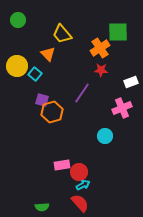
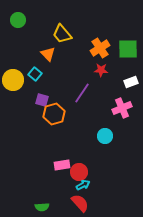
green square: moved 10 px right, 17 px down
yellow circle: moved 4 px left, 14 px down
orange hexagon: moved 2 px right, 2 px down
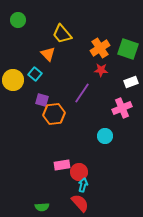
green square: rotated 20 degrees clockwise
orange hexagon: rotated 10 degrees clockwise
cyan arrow: rotated 48 degrees counterclockwise
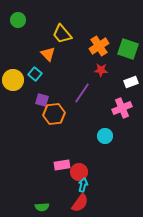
orange cross: moved 1 px left, 2 px up
red semicircle: rotated 78 degrees clockwise
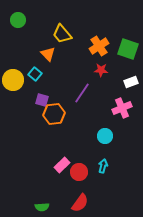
pink rectangle: rotated 35 degrees counterclockwise
cyan arrow: moved 20 px right, 19 px up
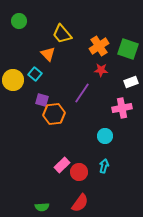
green circle: moved 1 px right, 1 px down
pink cross: rotated 12 degrees clockwise
cyan arrow: moved 1 px right
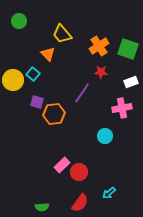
red star: moved 2 px down
cyan square: moved 2 px left
purple square: moved 5 px left, 2 px down
cyan arrow: moved 5 px right, 27 px down; rotated 144 degrees counterclockwise
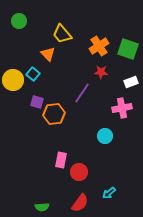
pink rectangle: moved 1 px left, 5 px up; rotated 35 degrees counterclockwise
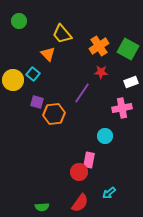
green square: rotated 10 degrees clockwise
pink rectangle: moved 28 px right
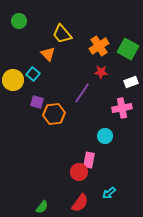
green semicircle: rotated 48 degrees counterclockwise
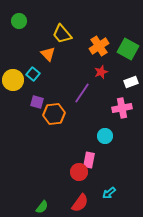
red star: rotated 24 degrees counterclockwise
